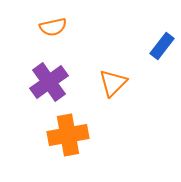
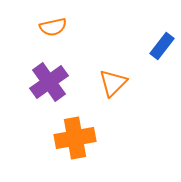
orange cross: moved 7 px right, 3 px down
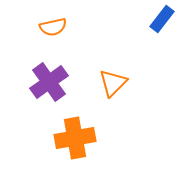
blue rectangle: moved 27 px up
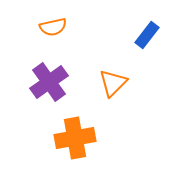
blue rectangle: moved 15 px left, 16 px down
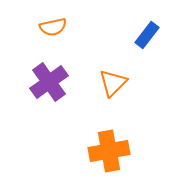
orange cross: moved 34 px right, 13 px down
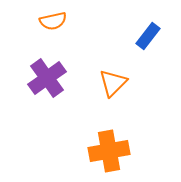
orange semicircle: moved 6 px up
blue rectangle: moved 1 px right, 1 px down
purple cross: moved 2 px left, 4 px up
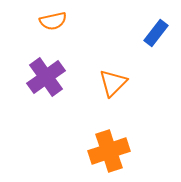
blue rectangle: moved 8 px right, 3 px up
purple cross: moved 1 px left, 1 px up
orange cross: rotated 9 degrees counterclockwise
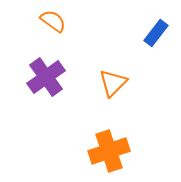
orange semicircle: rotated 132 degrees counterclockwise
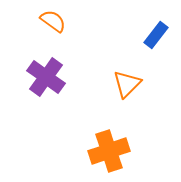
blue rectangle: moved 2 px down
purple cross: rotated 18 degrees counterclockwise
orange triangle: moved 14 px right, 1 px down
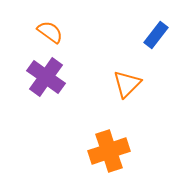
orange semicircle: moved 3 px left, 11 px down
